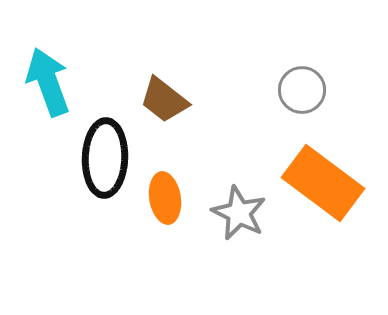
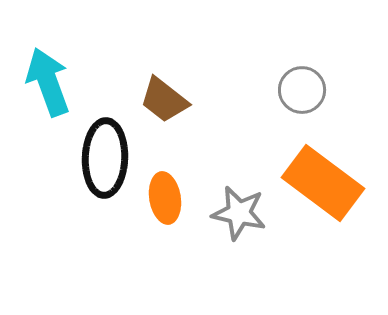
gray star: rotated 14 degrees counterclockwise
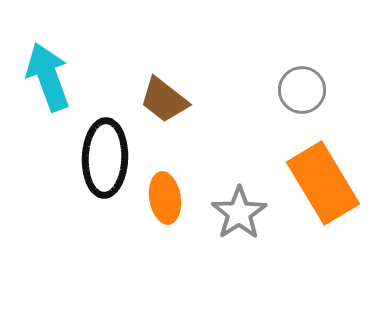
cyan arrow: moved 5 px up
orange rectangle: rotated 22 degrees clockwise
gray star: rotated 26 degrees clockwise
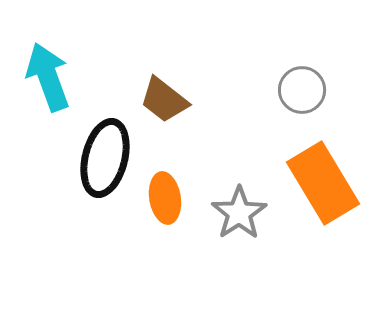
black ellipse: rotated 12 degrees clockwise
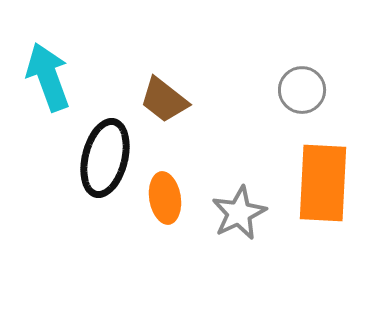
orange rectangle: rotated 34 degrees clockwise
gray star: rotated 8 degrees clockwise
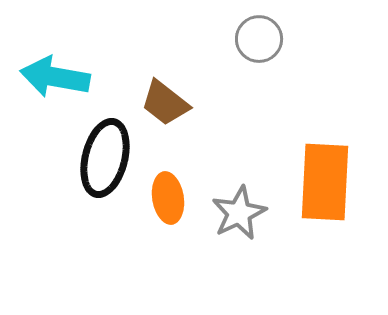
cyan arrow: moved 7 px right; rotated 60 degrees counterclockwise
gray circle: moved 43 px left, 51 px up
brown trapezoid: moved 1 px right, 3 px down
orange rectangle: moved 2 px right, 1 px up
orange ellipse: moved 3 px right
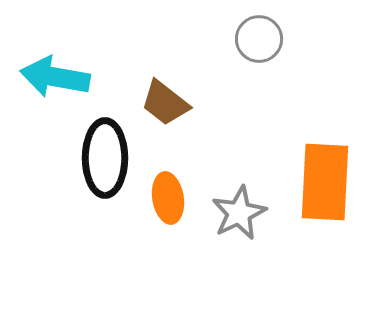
black ellipse: rotated 14 degrees counterclockwise
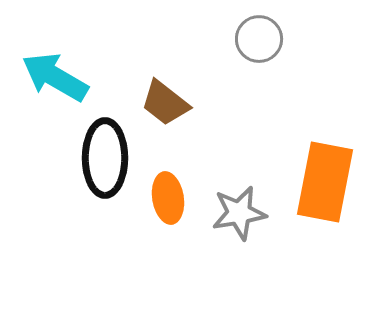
cyan arrow: rotated 20 degrees clockwise
orange rectangle: rotated 8 degrees clockwise
gray star: rotated 16 degrees clockwise
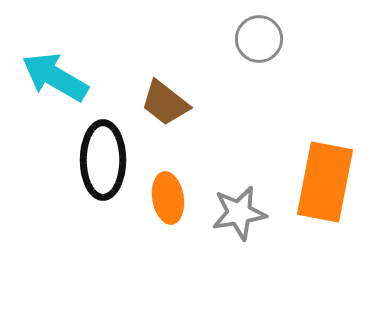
black ellipse: moved 2 px left, 2 px down
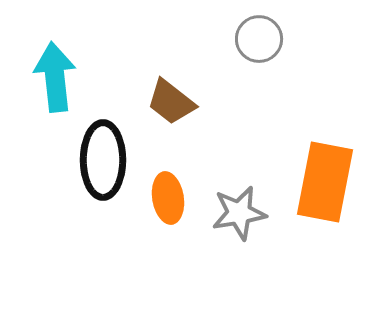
cyan arrow: rotated 54 degrees clockwise
brown trapezoid: moved 6 px right, 1 px up
